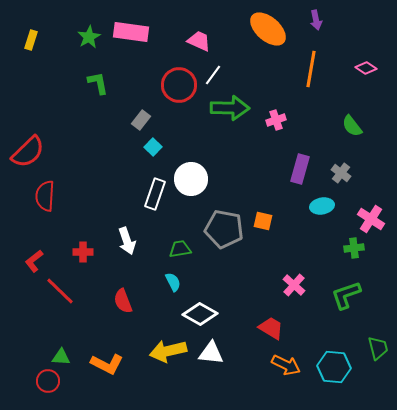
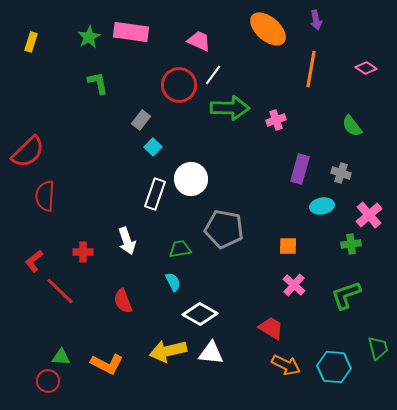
yellow rectangle at (31, 40): moved 2 px down
gray cross at (341, 173): rotated 18 degrees counterclockwise
pink cross at (371, 219): moved 2 px left, 4 px up; rotated 16 degrees clockwise
orange square at (263, 221): moved 25 px right, 25 px down; rotated 12 degrees counterclockwise
green cross at (354, 248): moved 3 px left, 4 px up
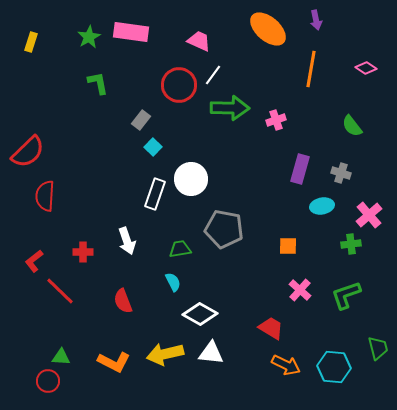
pink cross at (294, 285): moved 6 px right, 5 px down
yellow arrow at (168, 351): moved 3 px left, 3 px down
orange L-shape at (107, 364): moved 7 px right, 2 px up
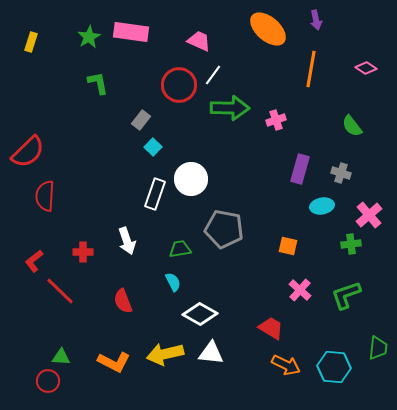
orange square at (288, 246): rotated 12 degrees clockwise
green trapezoid at (378, 348): rotated 20 degrees clockwise
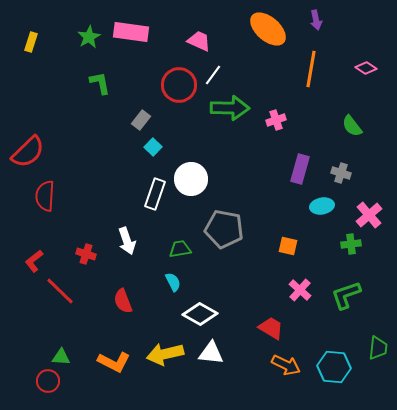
green L-shape at (98, 83): moved 2 px right
red cross at (83, 252): moved 3 px right, 2 px down; rotated 18 degrees clockwise
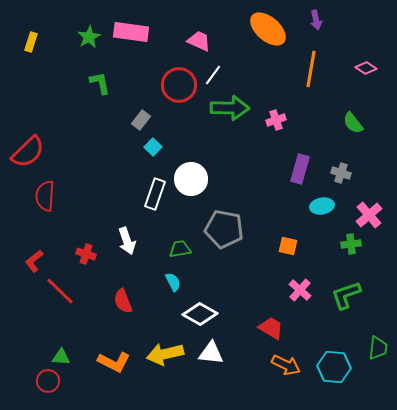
green semicircle at (352, 126): moved 1 px right, 3 px up
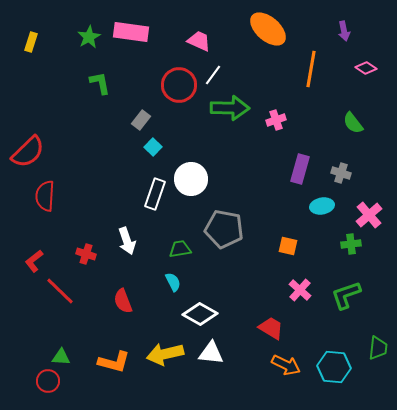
purple arrow at (316, 20): moved 28 px right, 11 px down
orange L-shape at (114, 362): rotated 12 degrees counterclockwise
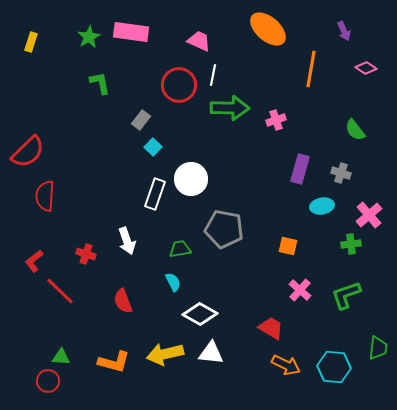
purple arrow at (344, 31): rotated 12 degrees counterclockwise
white line at (213, 75): rotated 25 degrees counterclockwise
green semicircle at (353, 123): moved 2 px right, 7 px down
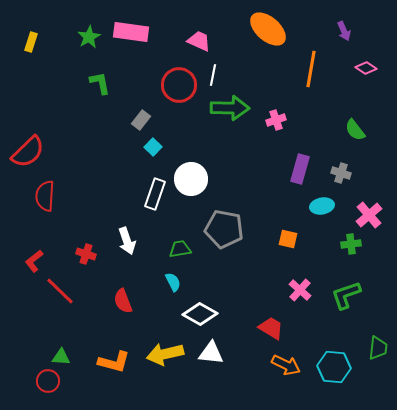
orange square at (288, 246): moved 7 px up
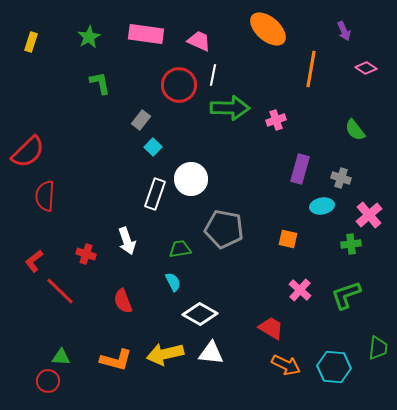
pink rectangle at (131, 32): moved 15 px right, 2 px down
gray cross at (341, 173): moved 5 px down
orange L-shape at (114, 362): moved 2 px right, 2 px up
